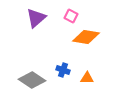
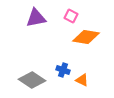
purple triangle: rotated 30 degrees clockwise
orange triangle: moved 5 px left, 2 px down; rotated 24 degrees clockwise
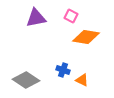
gray diamond: moved 6 px left
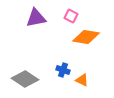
gray diamond: moved 1 px left, 1 px up
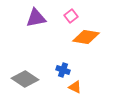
pink square: rotated 24 degrees clockwise
orange triangle: moved 7 px left, 7 px down
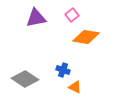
pink square: moved 1 px right, 1 px up
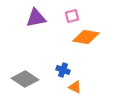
pink square: moved 1 px down; rotated 24 degrees clockwise
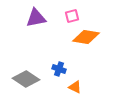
blue cross: moved 4 px left, 1 px up
gray diamond: moved 1 px right
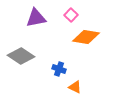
pink square: moved 1 px left, 1 px up; rotated 32 degrees counterclockwise
gray diamond: moved 5 px left, 23 px up
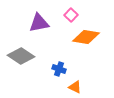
purple triangle: moved 3 px right, 5 px down
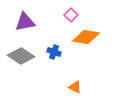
purple triangle: moved 14 px left, 1 px up
blue cross: moved 5 px left, 17 px up
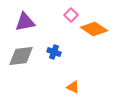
orange diamond: moved 8 px right, 8 px up; rotated 24 degrees clockwise
gray diamond: rotated 40 degrees counterclockwise
orange triangle: moved 2 px left
